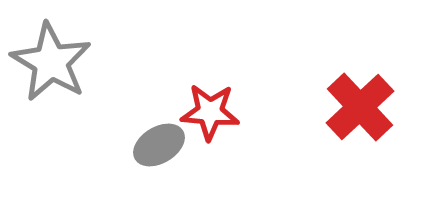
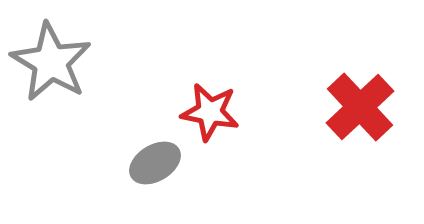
red star: rotated 6 degrees clockwise
gray ellipse: moved 4 px left, 18 px down
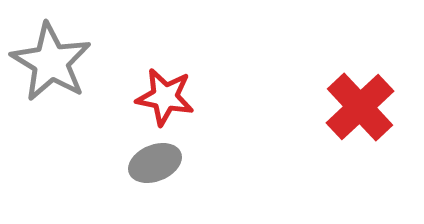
red star: moved 45 px left, 15 px up
gray ellipse: rotated 9 degrees clockwise
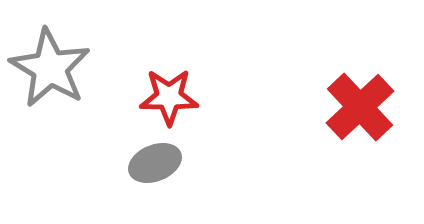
gray star: moved 1 px left, 6 px down
red star: moved 4 px right; rotated 10 degrees counterclockwise
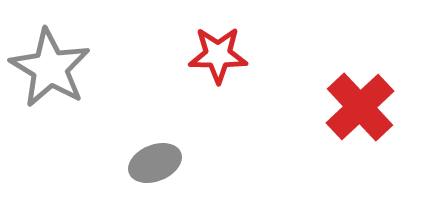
red star: moved 49 px right, 42 px up
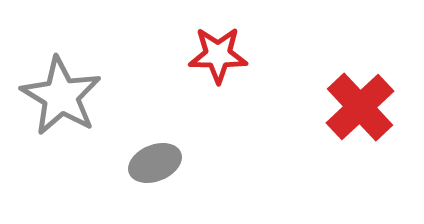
gray star: moved 11 px right, 28 px down
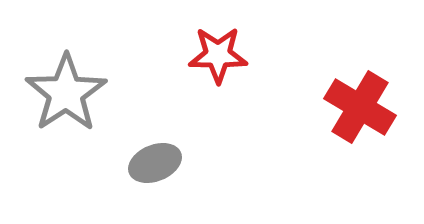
gray star: moved 5 px right, 3 px up; rotated 8 degrees clockwise
red cross: rotated 16 degrees counterclockwise
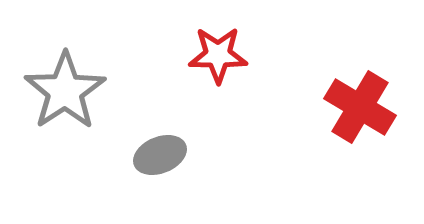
gray star: moved 1 px left, 2 px up
gray ellipse: moved 5 px right, 8 px up
